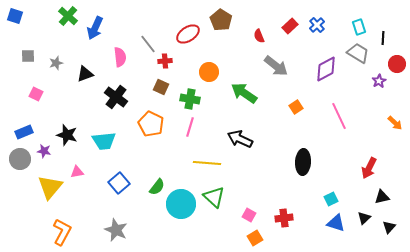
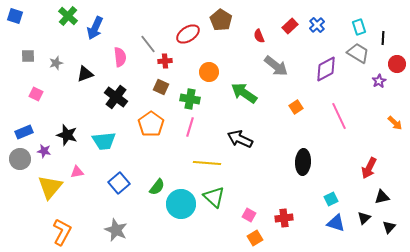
orange pentagon at (151, 124): rotated 10 degrees clockwise
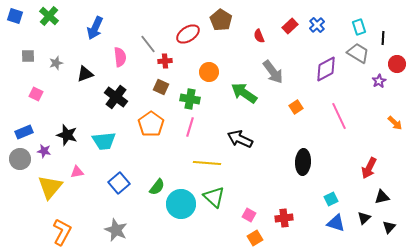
green cross at (68, 16): moved 19 px left
gray arrow at (276, 66): moved 3 px left, 6 px down; rotated 15 degrees clockwise
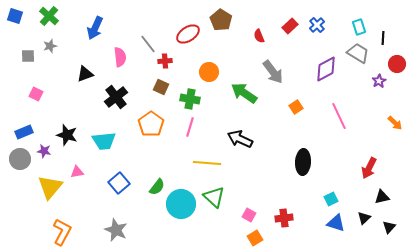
gray star at (56, 63): moved 6 px left, 17 px up
black cross at (116, 97): rotated 15 degrees clockwise
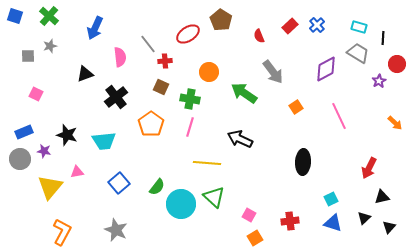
cyan rectangle at (359, 27): rotated 56 degrees counterclockwise
red cross at (284, 218): moved 6 px right, 3 px down
blue triangle at (336, 223): moved 3 px left
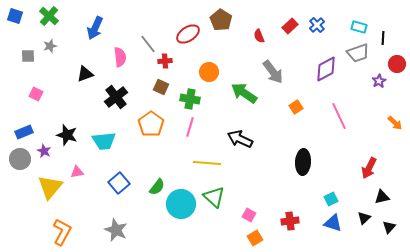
gray trapezoid at (358, 53): rotated 130 degrees clockwise
purple star at (44, 151): rotated 16 degrees clockwise
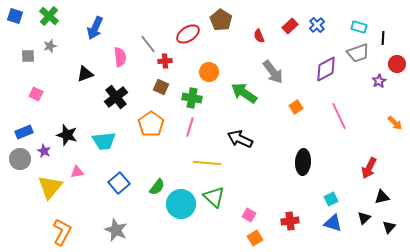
green cross at (190, 99): moved 2 px right, 1 px up
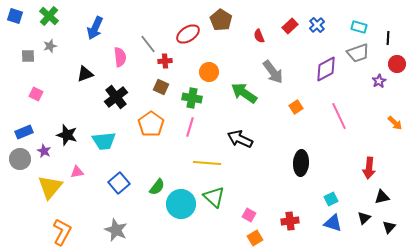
black line at (383, 38): moved 5 px right
black ellipse at (303, 162): moved 2 px left, 1 px down
red arrow at (369, 168): rotated 20 degrees counterclockwise
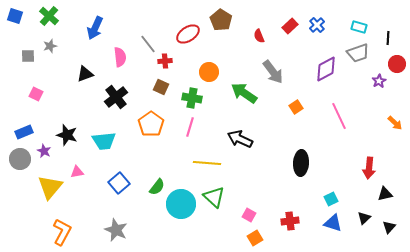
black triangle at (382, 197): moved 3 px right, 3 px up
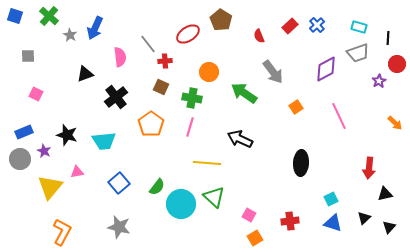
gray star at (50, 46): moved 20 px right, 11 px up; rotated 24 degrees counterclockwise
gray star at (116, 230): moved 3 px right, 3 px up; rotated 10 degrees counterclockwise
